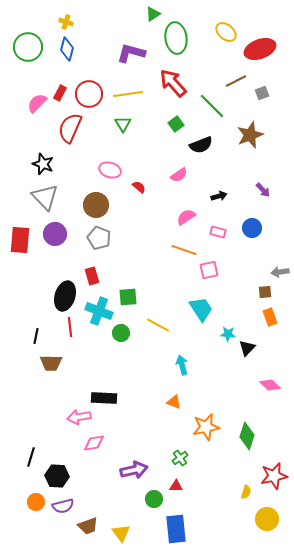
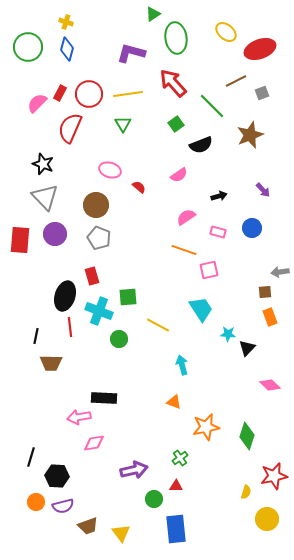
green circle at (121, 333): moved 2 px left, 6 px down
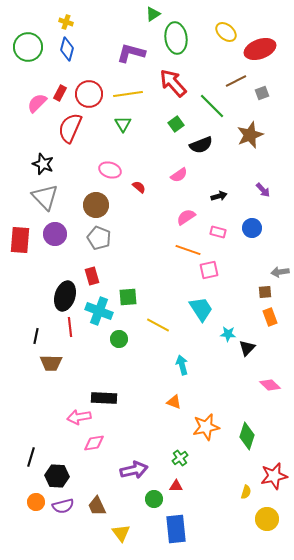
orange line at (184, 250): moved 4 px right
brown trapezoid at (88, 526): moved 9 px right, 20 px up; rotated 85 degrees clockwise
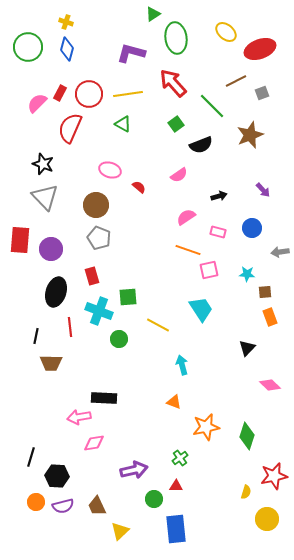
green triangle at (123, 124): rotated 30 degrees counterclockwise
purple circle at (55, 234): moved 4 px left, 15 px down
gray arrow at (280, 272): moved 20 px up
black ellipse at (65, 296): moved 9 px left, 4 px up
cyan star at (228, 334): moved 19 px right, 60 px up
yellow triangle at (121, 533): moved 1 px left, 2 px up; rotated 24 degrees clockwise
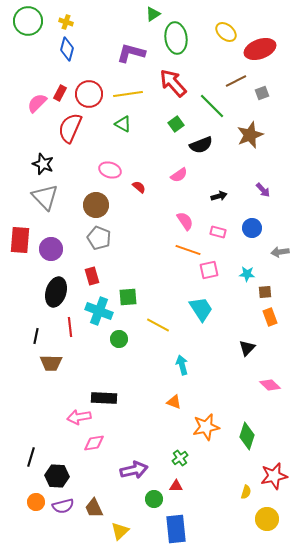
green circle at (28, 47): moved 26 px up
pink semicircle at (186, 217): moved 1 px left, 4 px down; rotated 90 degrees clockwise
brown trapezoid at (97, 506): moved 3 px left, 2 px down
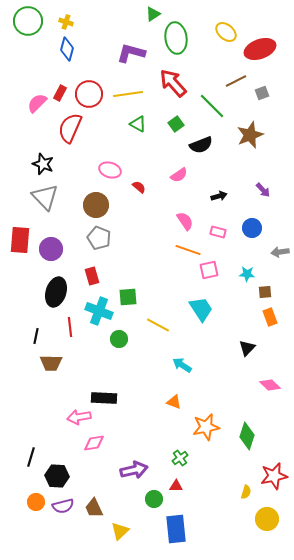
green triangle at (123, 124): moved 15 px right
cyan arrow at (182, 365): rotated 42 degrees counterclockwise
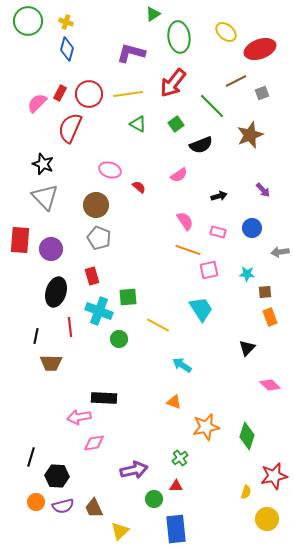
green ellipse at (176, 38): moved 3 px right, 1 px up
red arrow at (173, 83): rotated 100 degrees counterclockwise
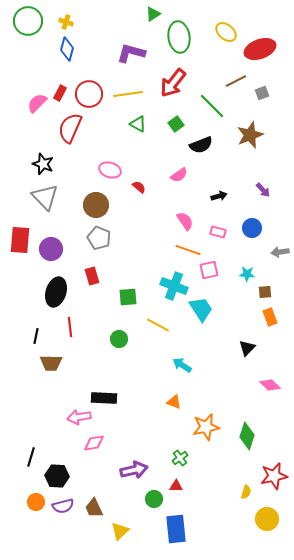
cyan cross at (99, 311): moved 75 px right, 25 px up
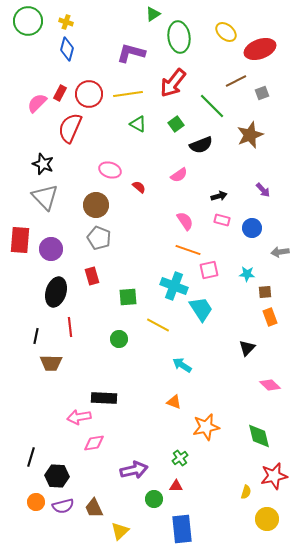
pink rectangle at (218, 232): moved 4 px right, 12 px up
green diamond at (247, 436): moved 12 px right; rotated 32 degrees counterclockwise
blue rectangle at (176, 529): moved 6 px right
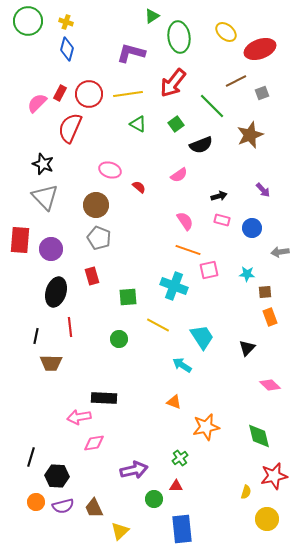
green triangle at (153, 14): moved 1 px left, 2 px down
cyan trapezoid at (201, 309): moved 1 px right, 28 px down
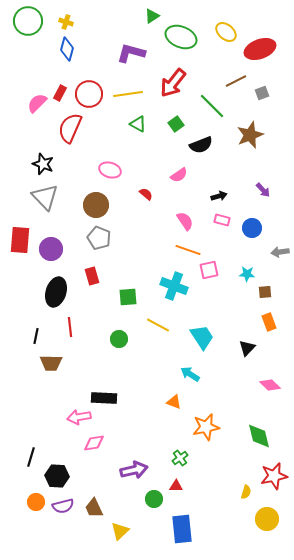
green ellipse at (179, 37): moved 2 px right; rotated 60 degrees counterclockwise
red semicircle at (139, 187): moved 7 px right, 7 px down
orange rectangle at (270, 317): moved 1 px left, 5 px down
cyan arrow at (182, 365): moved 8 px right, 9 px down
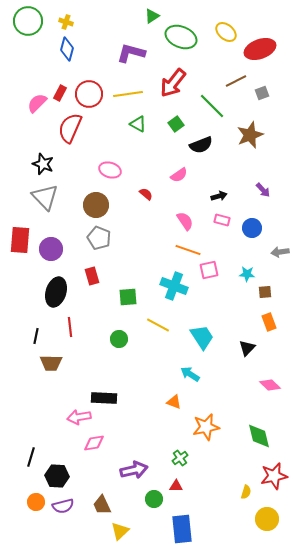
brown trapezoid at (94, 508): moved 8 px right, 3 px up
